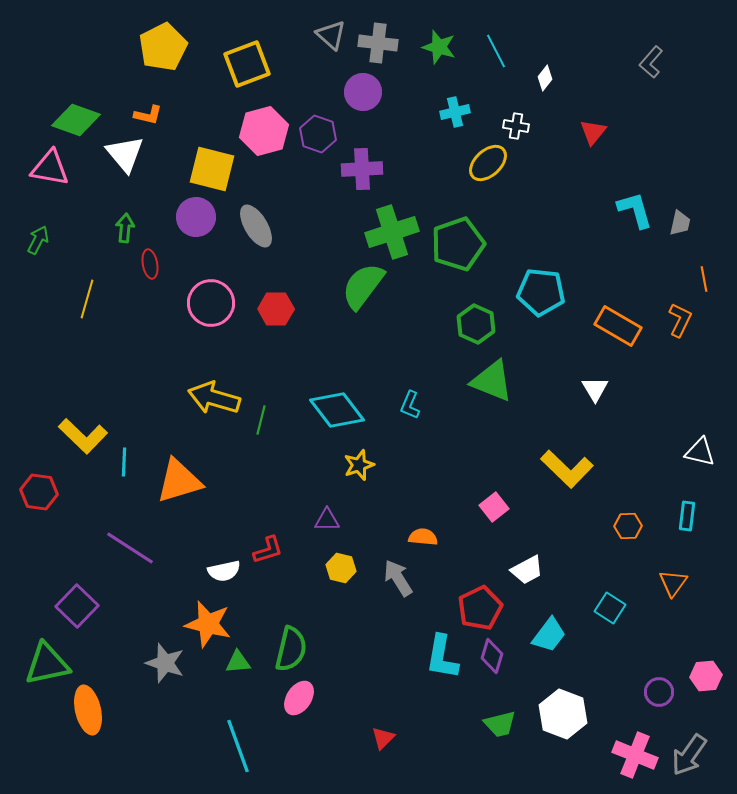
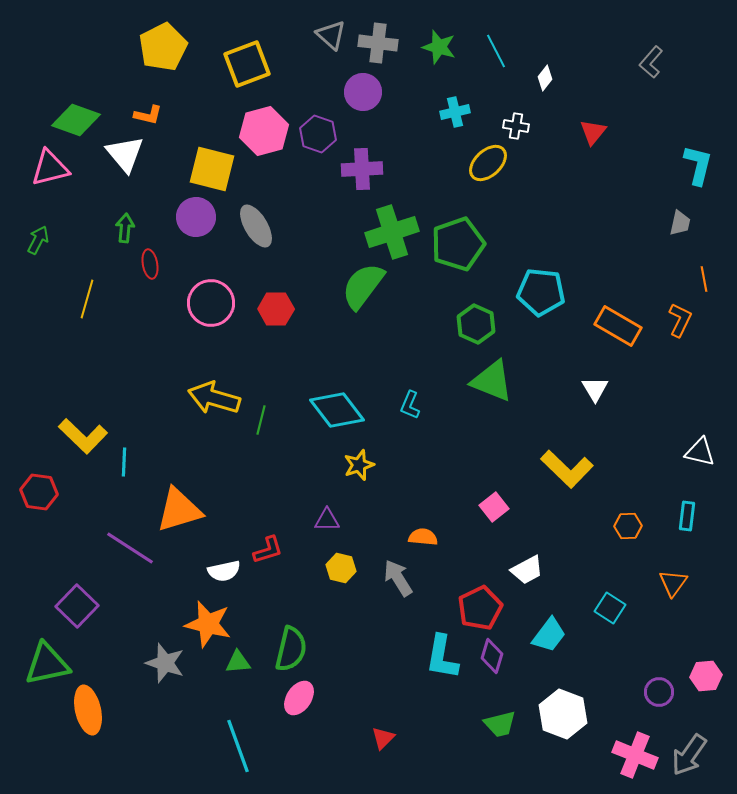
pink triangle at (50, 168): rotated 24 degrees counterclockwise
cyan L-shape at (635, 210): moved 63 px right, 45 px up; rotated 30 degrees clockwise
orange triangle at (179, 481): moved 29 px down
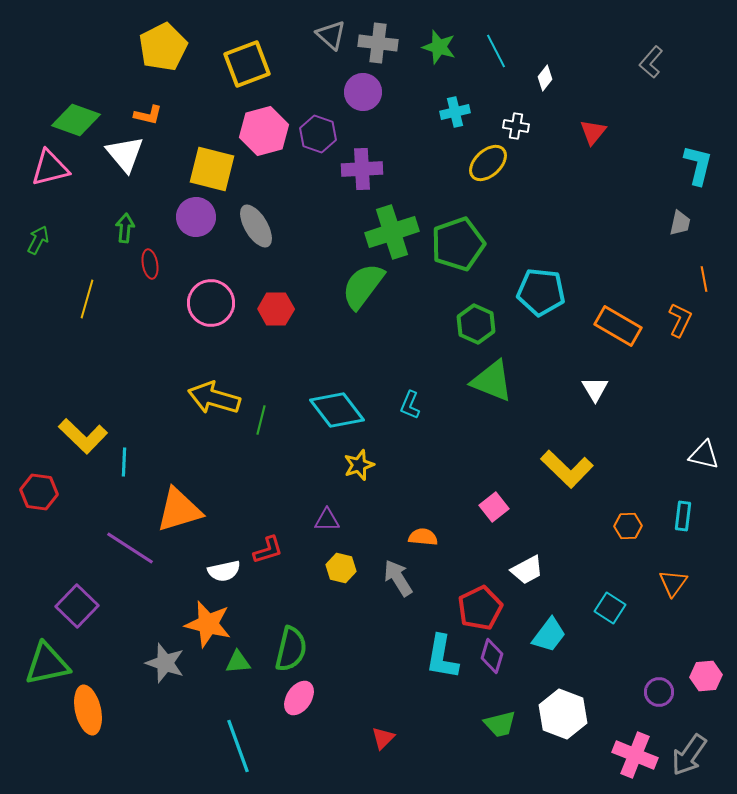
white triangle at (700, 452): moved 4 px right, 3 px down
cyan rectangle at (687, 516): moved 4 px left
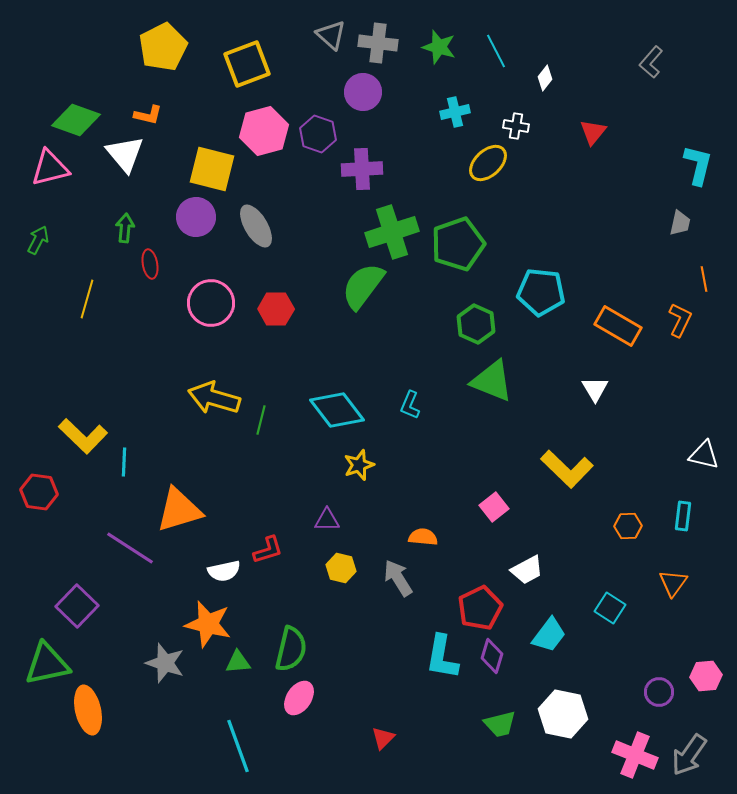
white hexagon at (563, 714): rotated 9 degrees counterclockwise
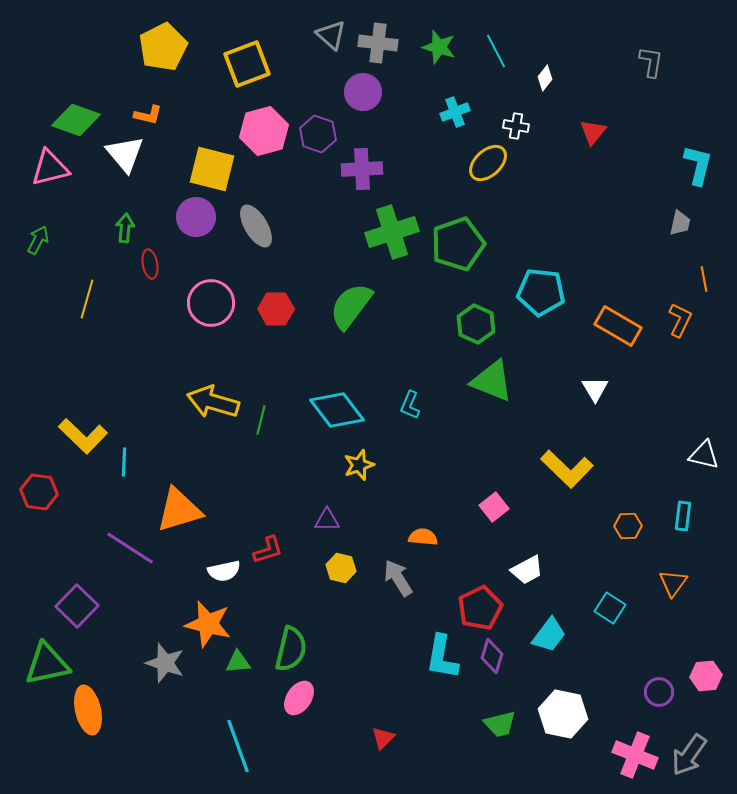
gray L-shape at (651, 62): rotated 148 degrees clockwise
cyan cross at (455, 112): rotated 8 degrees counterclockwise
green semicircle at (363, 286): moved 12 px left, 20 px down
yellow arrow at (214, 398): moved 1 px left, 4 px down
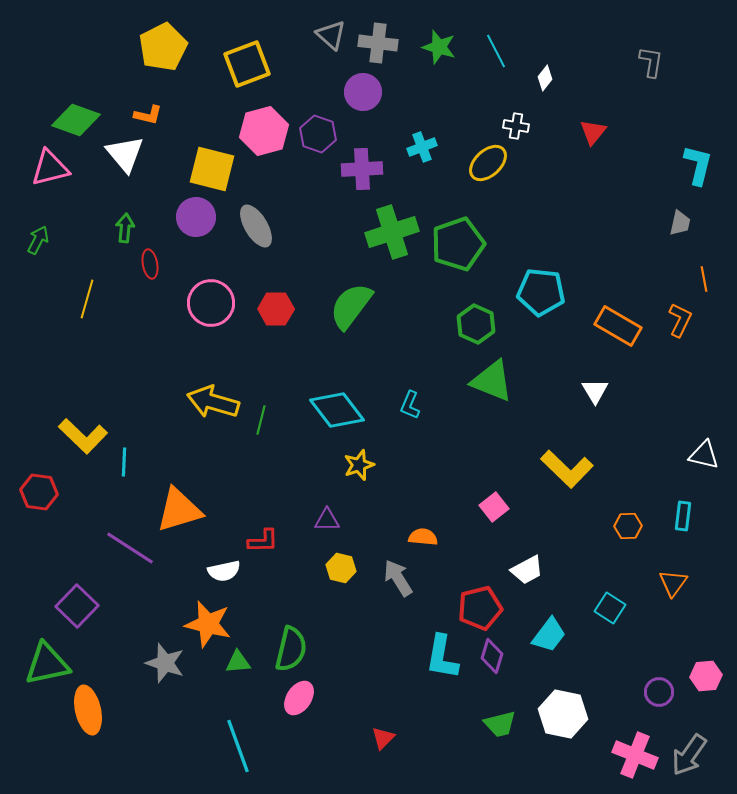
cyan cross at (455, 112): moved 33 px left, 35 px down
white triangle at (595, 389): moved 2 px down
red L-shape at (268, 550): moved 5 px left, 9 px up; rotated 16 degrees clockwise
red pentagon at (480, 608): rotated 12 degrees clockwise
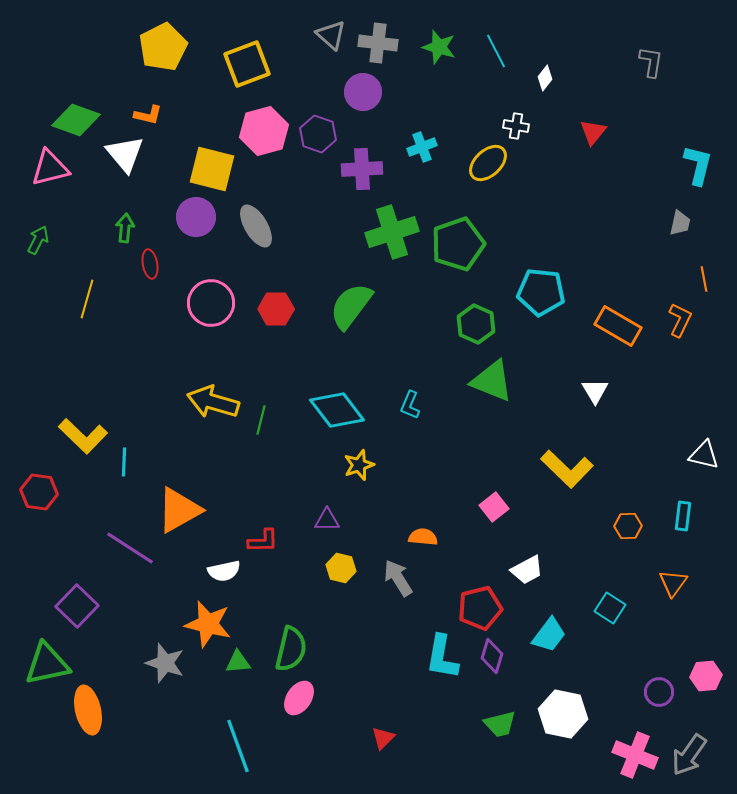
orange triangle at (179, 510): rotated 12 degrees counterclockwise
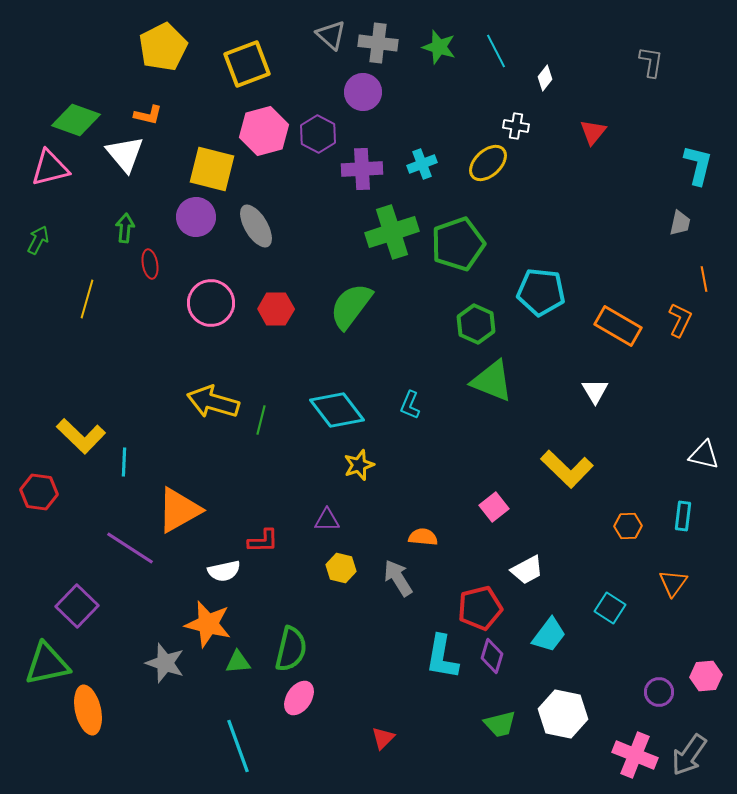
purple hexagon at (318, 134): rotated 9 degrees clockwise
cyan cross at (422, 147): moved 17 px down
yellow L-shape at (83, 436): moved 2 px left
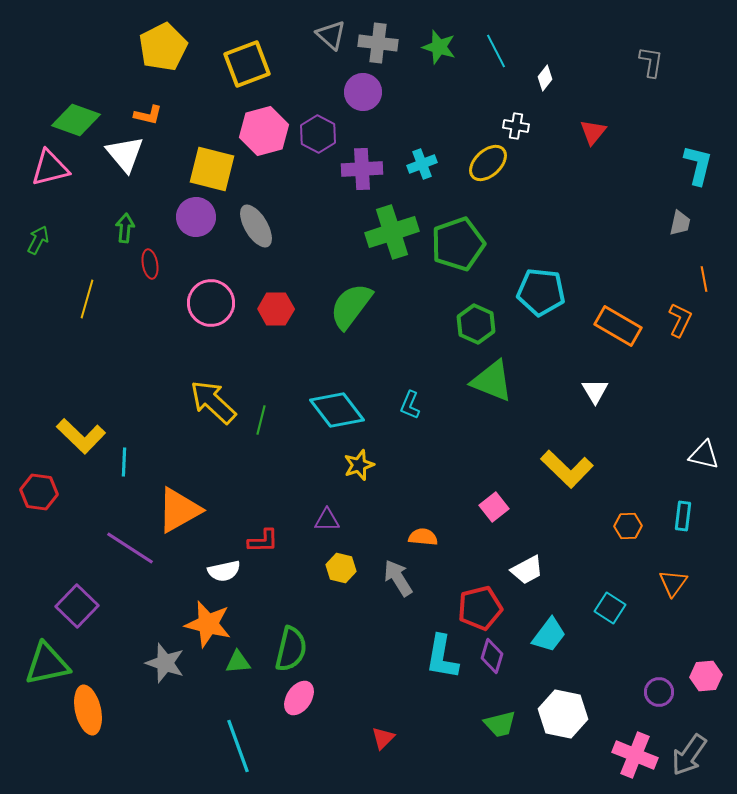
yellow arrow at (213, 402): rotated 27 degrees clockwise
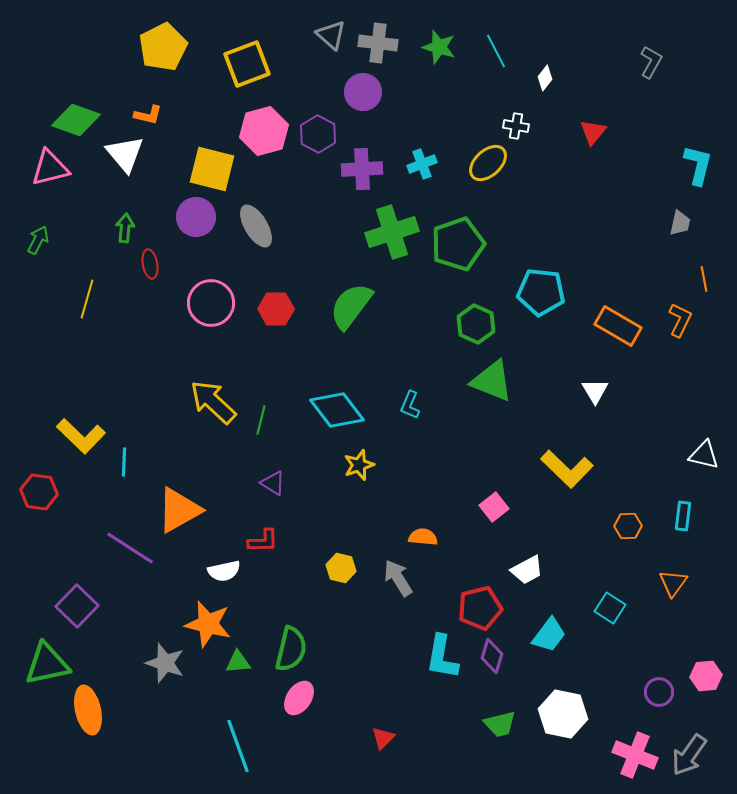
gray L-shape at (651, 62): rotated 20 degrees clockwise
purple triangle at (327, 520): moved 54 px left, 37 px up; rotated 32 degrees clockwise
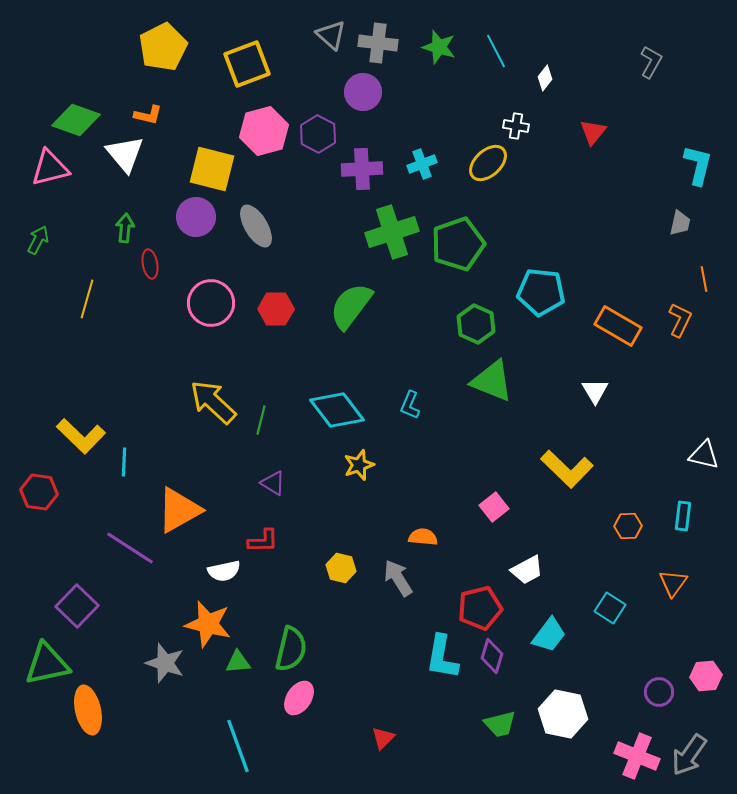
pink cross at (635, 755): moved 2 px right, 1 px down
